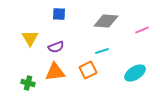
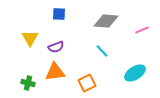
cyan line: rotated 64 degrees clockwise
orange square: moved 1 px left, 13 px down
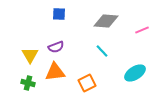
yellow triangle: moved 17 px down
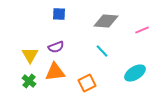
green cross: moved 1 px right, 2 px up; rotated 24 degrees clockwise
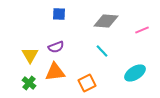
green cross: moved 2 px down
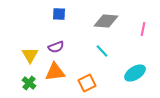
pink line: moved 1 px right, 1 px up; rotated 56 degrees counterclockwise
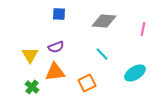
gray diamond: moved 2 px left
cyan line: moved 3 px down
green cross: moved 3 px right, 4 px down
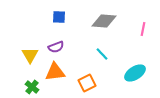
blue square: moved 3 px down
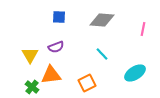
gray diamond: moved 2 px left, 1 px up
orange triangle: moved 4 px left, 3 px down
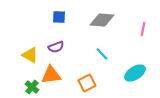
yellow triangle: rotated 30 degrees counterclockwise
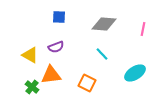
gray diamond: moved 2 px right, 4 px down
orange square: rotated 36 degrees counterclockwise
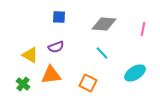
cyan line: moved 1 px up
orange square: moved 1 px right
green cross: moved 9 px left, 3 px up
